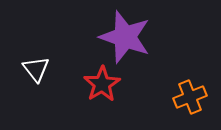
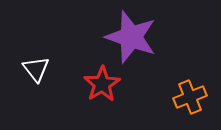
purple star: moved 6 px right
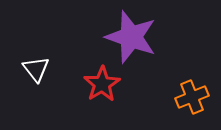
orange cross: moved 2 px right
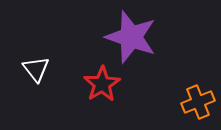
orange cross: moved 6 px right, 5 px down
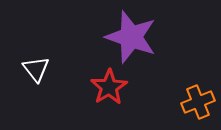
red star: moved 7 px right, 3 px down
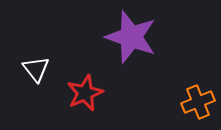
red star: moved 24 px left, 6 px down; rotated 9 degrees clockwise
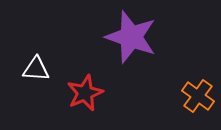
white triangle: rotated 48 degrees counterclockwise
orange cross: moved 6 px up; rotated 32 degrees counterclockwise
